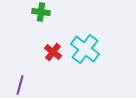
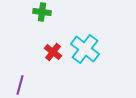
green cross: moved 1 px right
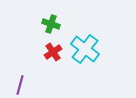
green cross: moved 9 px right, 12 px down; rotated 12 degrees clockwise
red cross: rotated 18 degrees clockwise
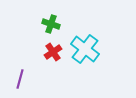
purple line: moved 6 px up
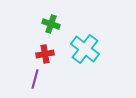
red cross: moved 8 px left, 2 px down; rotated 24 degrees clockwise
purple line: moved 15 px right
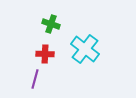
red cross: rotated 12 degrees clockwise
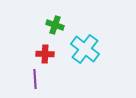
green cross: moved 4 px right, 1 px down
purple line: rotated 18 degrees counterclockwise
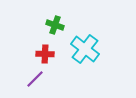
purple line: rotated 48 degrees clockwise
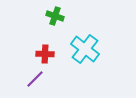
green cross: moved 9 px up
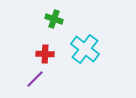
green cross: moved 1 px left, 3 px down
